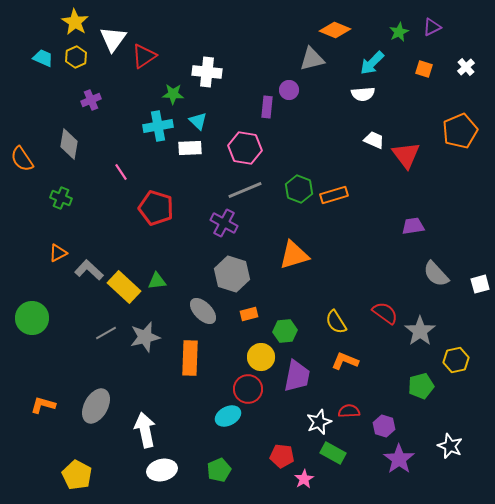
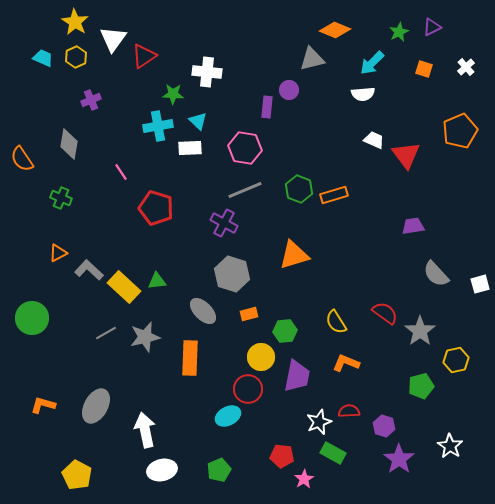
orange L-shape at (345, 361): moved 1 px right, 2 px down
white star at (450, 446): rotated 10 degrees clockwise
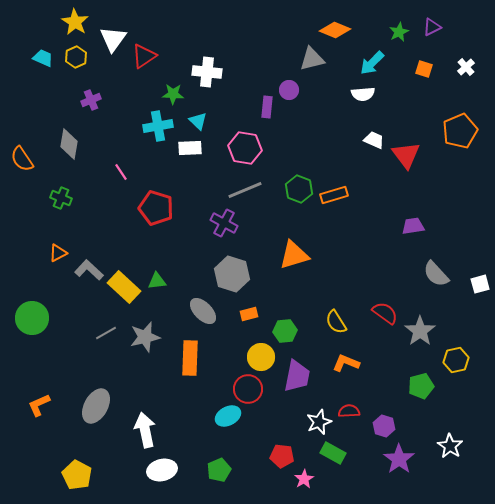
orange L-shape at (43, 405): moved 4 px left; rotated 40 degrees counterclockwise
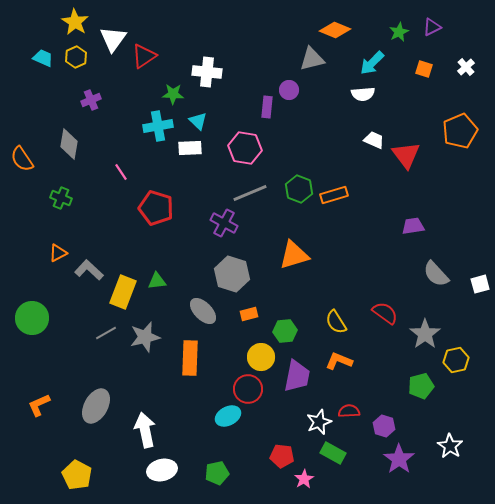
gray line at (245, 190): moved 5 px right, 3 px down
yellow rectangle at (124, 287): moved 1 px left, 5 px down; rotated 68 degrees clockwise
gray star at (420, 331): moved 5 px right, 3 px down
orange L-shape at (346, 363): moved 7 px left, 2 px up
green pentagon at (219, 470): moved 2 px left, 3 px down; rotated 10 degrees clockwise
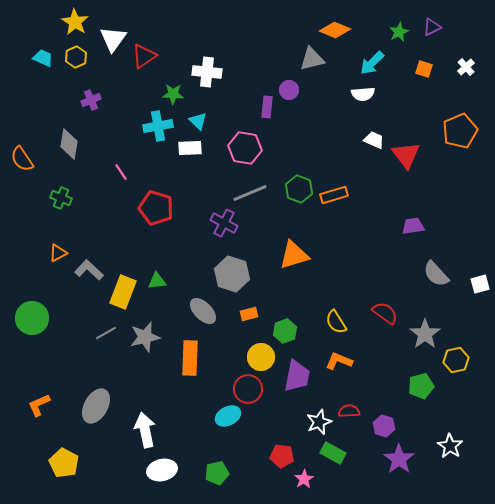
green hexagon at (285, 331): rotated 15 degrees counterclockwise
yellow pentagon at (77, 475): moved 13 px left, 12 px up
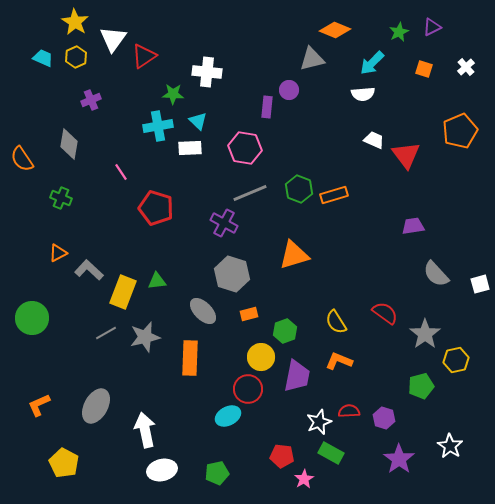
purple hexagon at (384, 426): moved 8 px up
green rectangle at (333, 453): moved 2 px left
